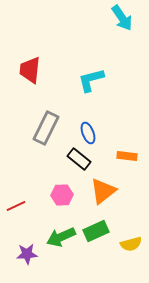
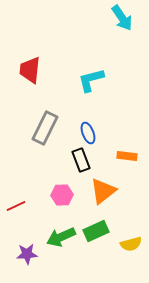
gray rectangle: moved 1 px left
black rectangle: moved 2 px right, 1 px down; rotated 30 degrees clockwise
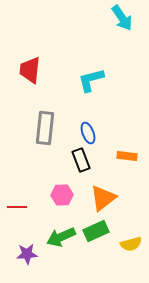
gray rectangle: rotated 20 degrees counterclockwise
orange triangle: moved 7 px down
red line: moved 1 px right, 1 px down; rotated 24 degrees clockwise
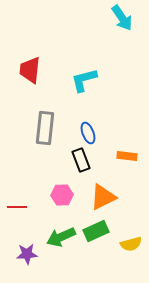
cyan L-shape: moved 7 px left
orange triangle: moved 1 px up; rotated 12 degrees clockwise
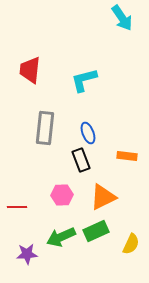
yellow semicircle: rotated 50 degrees counterclockwise
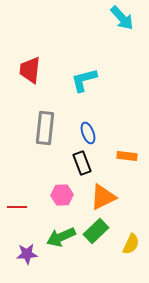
cyan arrow: rotated 8 degrees counterclockwise
black rectangle: moved 1 px right, 3 px down
green rectangle: rotated 20 degrees counterclockwise
